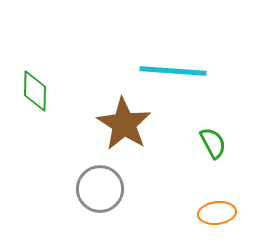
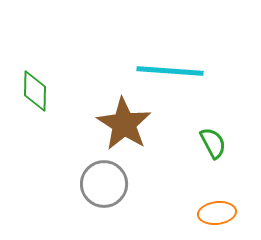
cyan line: moved 3 px left
gray circle: moved 4 px right, 5 px up
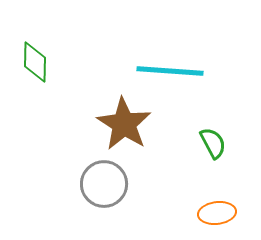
green diamond: moved 29 px up
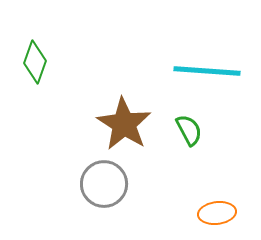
green diamond: rotated 18 degrees clockwise
cyan line: moved 37 px right
green semicircle: moved 24 px left, 13 px up
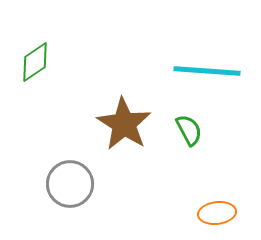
green diamond: rotated 36 degrees clockwise
gray circle: moved 34 px left
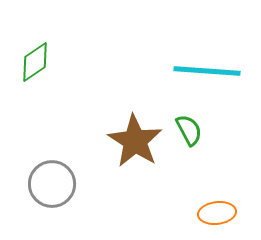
brown star: moved 11 px right, 17 px down
gray circle: moved 18 px left
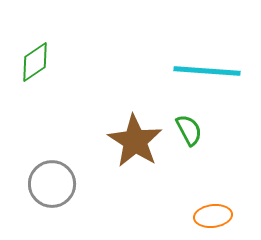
orange ellipse: moved 4 px left, 3 px down
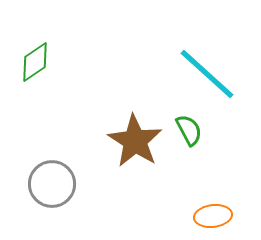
cyan line: moved 3 px down; rotated 38 degrees clockwise
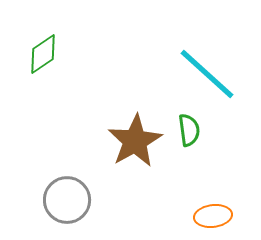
green diamond: moved 8 px right, 8 px up
green semicircle: rotated 20 degrees clockwise
brown star: rotated 10 degrees clockwise
gray circle: moved 15 px right, 16 px down
